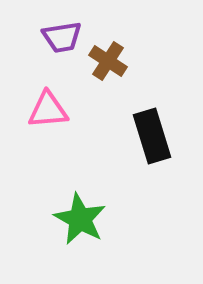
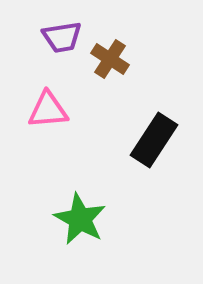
brown cross: moved 2 px right, 2 px up
black rectangle: moved 2 px right, 4 px down; rotated 50 degrees clockwise
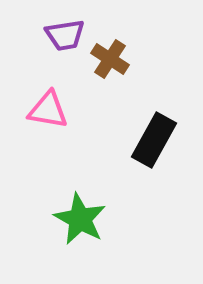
purple trapezoid: moved 3 px right, 2 px up
pink triangle: rotated 15 degrees clockwise
black rectangle: rotated 4 degrees counterclockwise
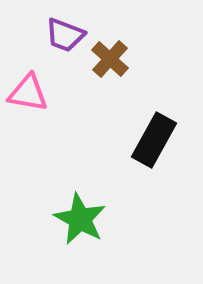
purple trapezoid: rotated 30 degrees clockwise
brown cross: rotated 9 degrees clockwise
pink triangle: moved 20 px left, 17 px up
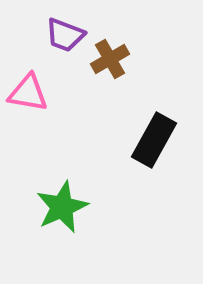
brown cross: rotated 18 degrees clockwise
green star: moved 18 px left, 12 px up; rotated 20 degrees clockwise
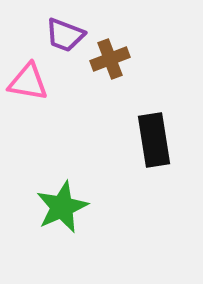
brown cross: rotated 9 degrees clockwise
pink triangle: moved 11 px up
black rectangle: rotated 38 degrees counterclockwise
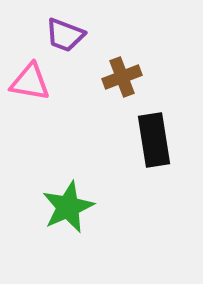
brown cross: moved 12 px right, 18 px down
pink triangle: moved 2 px right
green star: moved 6 px right
